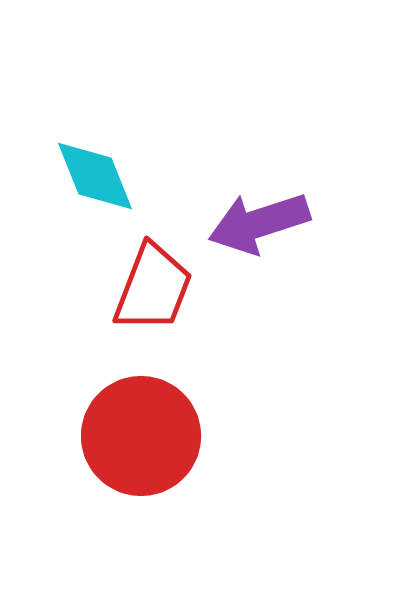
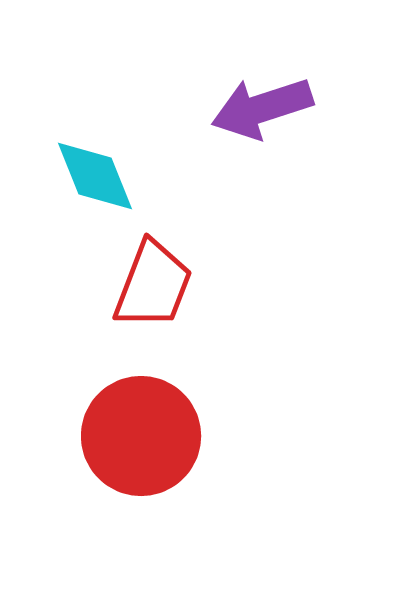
purple arrow: moved 3 px right, 115 px up
red trapezoid: moved 3 px up
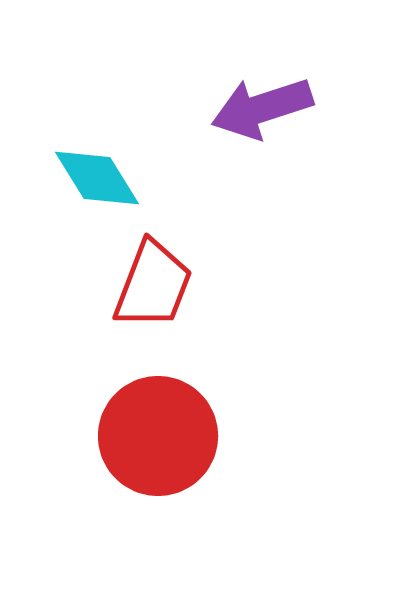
cyan diamond: moved 2 px right, 2 px down; rotated 10 degrees counterclockwise
red circle: moved 17 px right
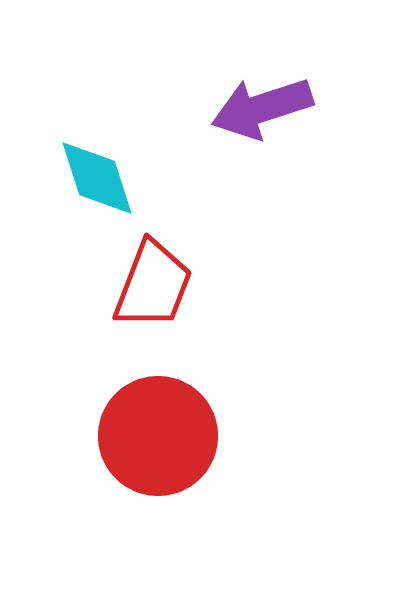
cyan diamond: rotated 14 degrees clockwise
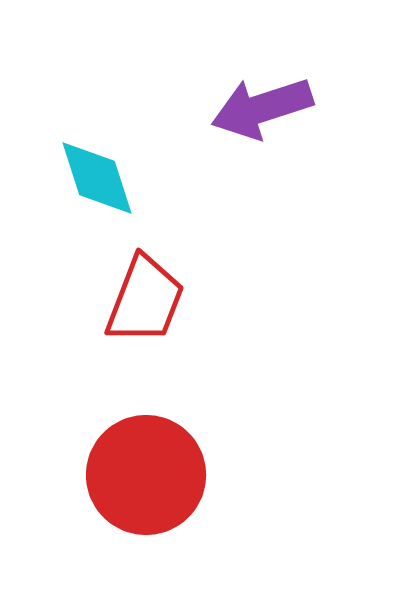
red trapezoid: moved 8 px left, 15 px down
red circle: moved 12 px left, 39 px down
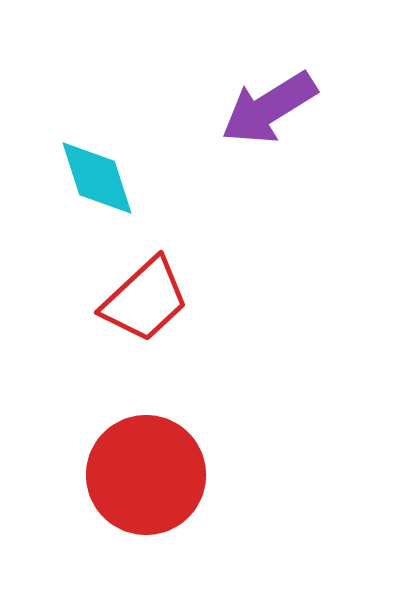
purple arrow: moved 7 px right; rotated 14 degrees counterclockwise
red trapezoid: rotated 26 degrees clockwise
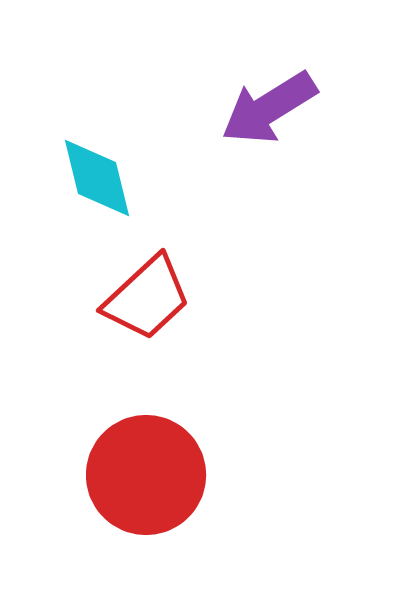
cyan diamond: rotated 4 degrees clockwise
red trapezoid: moved 2 px right, 2 px up
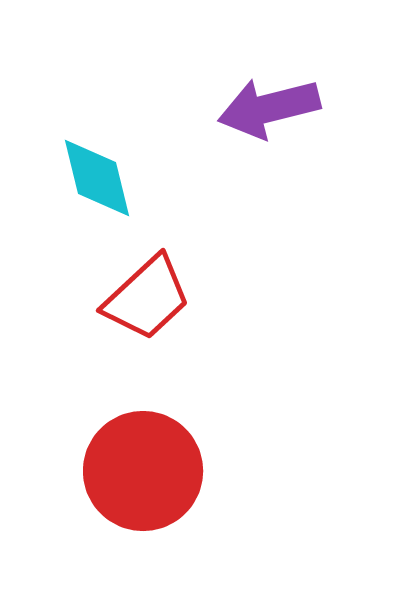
purple arrow: rotated 18 degrees clockwise
red circle: moved 3 px left, 4 px up
